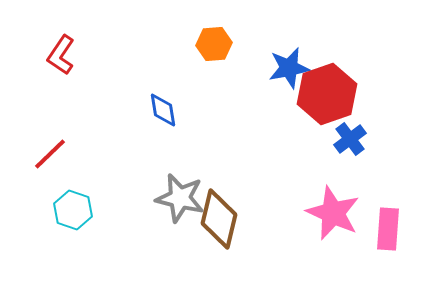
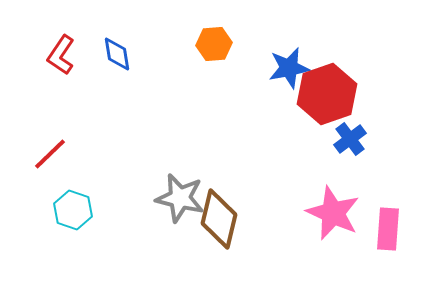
blue diamond: moved 46 px left, 56 px up
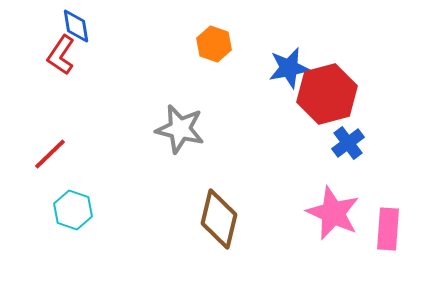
orange hexagon: rotated 24 degrees clockwise
blue diamond: moved 41 px left, 28 px up
red hexagon: rotated 4 degrees clockwise
blue cross: moved 2 px left, 4 px down
gray star: moved 69 px up
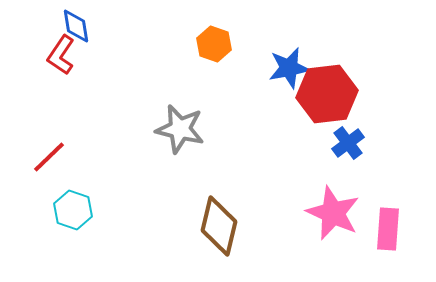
red hexagon: rotated 8 degrees clockwise
red line: moved 1 px left, 3 px down
brown diamond: moved 7 px down
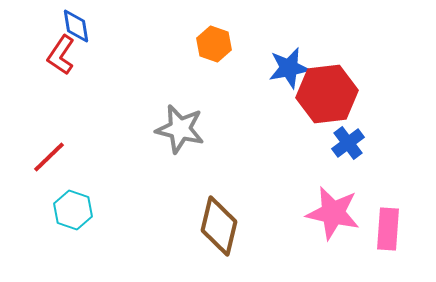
pink star: rotated 12 degrees counterclockwise
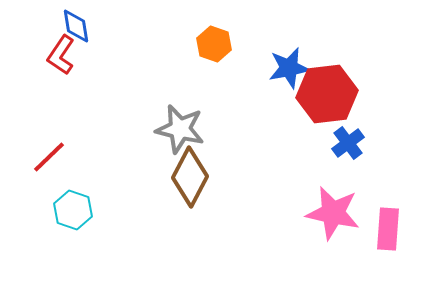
brown diamond: moved 29 px left, 49 px up; rotated 14 degrees clockwise
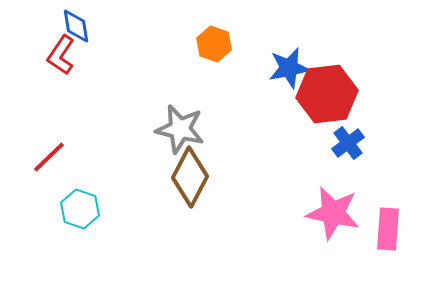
cyan hexagon: moved 7 px right, 1 px up
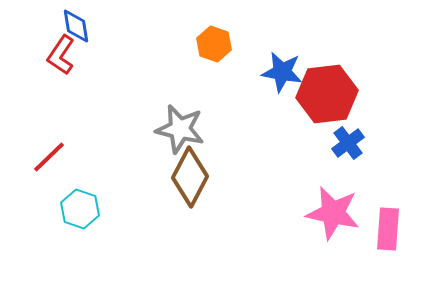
blue star: moved 7 px left, 4 px down; rotated 21 degrees clockwise
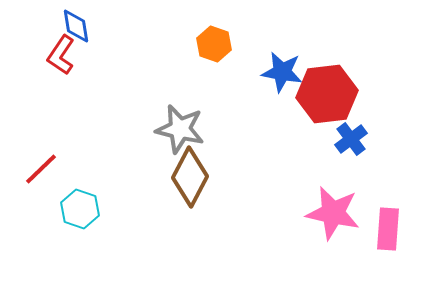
blue cross: moved 3 px right, 4 px up
red line: moved 8 px left, 12 px down
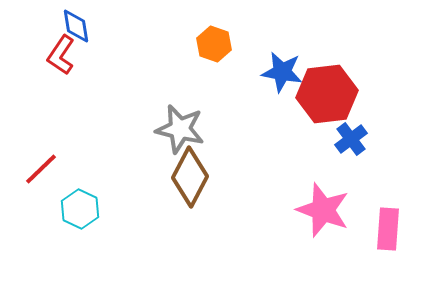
cyan hexagon: rotated 6 degrees clockwise
pink star: moved 10 px left, 3 px up; rotated 8 degrees clockwise
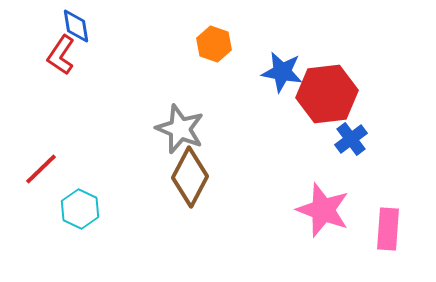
gray star: rotated 9 degrees clockwise
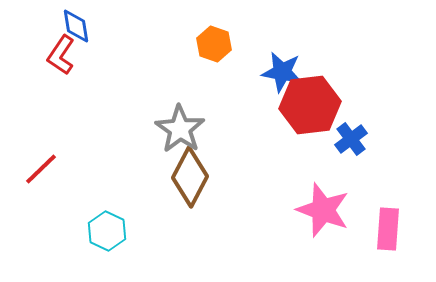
red hexagon: moved 17 px left, 11 px down
gray star: rotated 12 degrees clockwise
cyan hexagon: moved 27 px right, 22 px down
